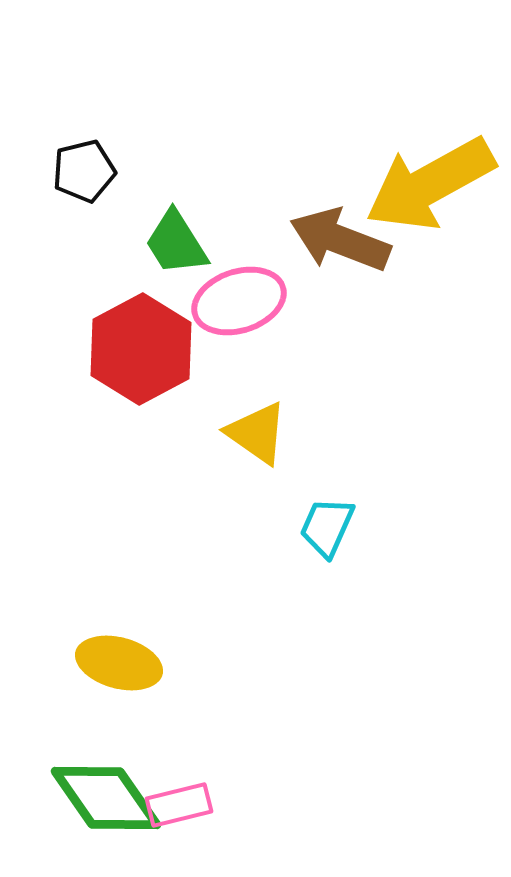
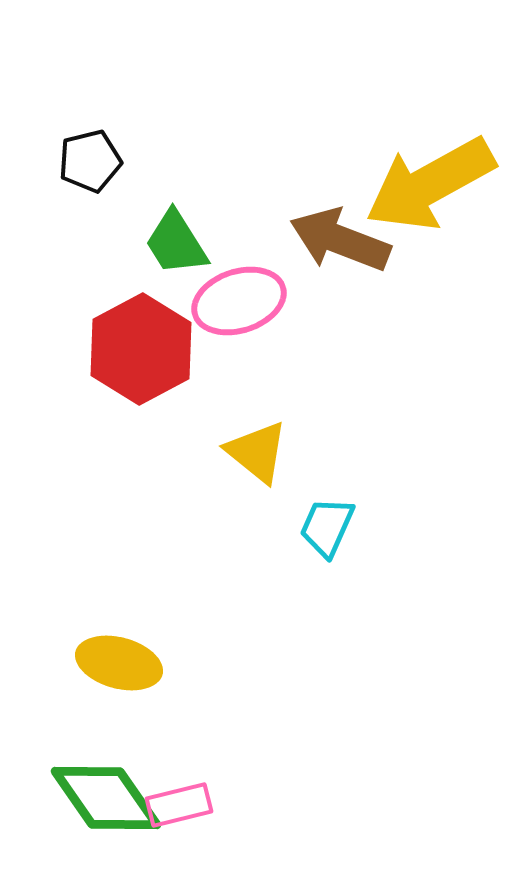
black pentagon: moved 6 px right, 10 px up
yellow triangle: moved 19 px down; rotated 4 degrees clockwise
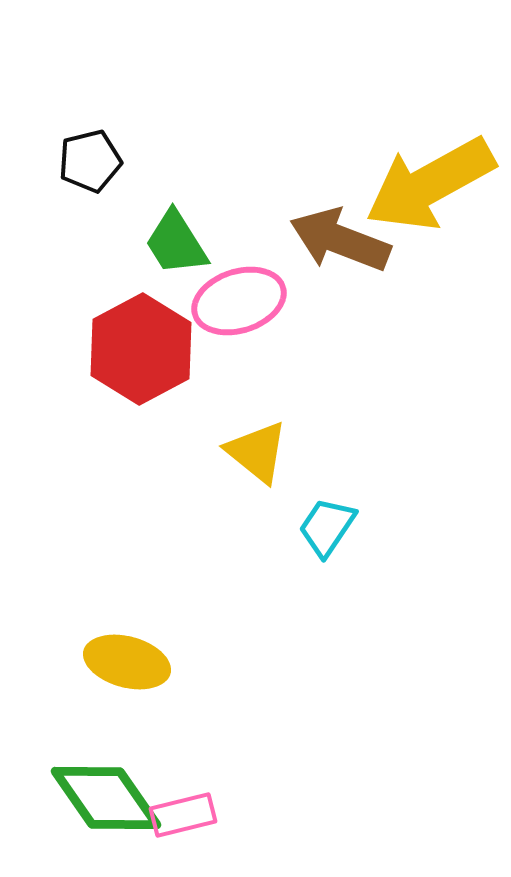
cyan trapezoid: rotated 10 degrees clockwise
yellow ellipse: moved 8 px right, 1 px up
pink rectangle: moved 4 px right, 10 px down
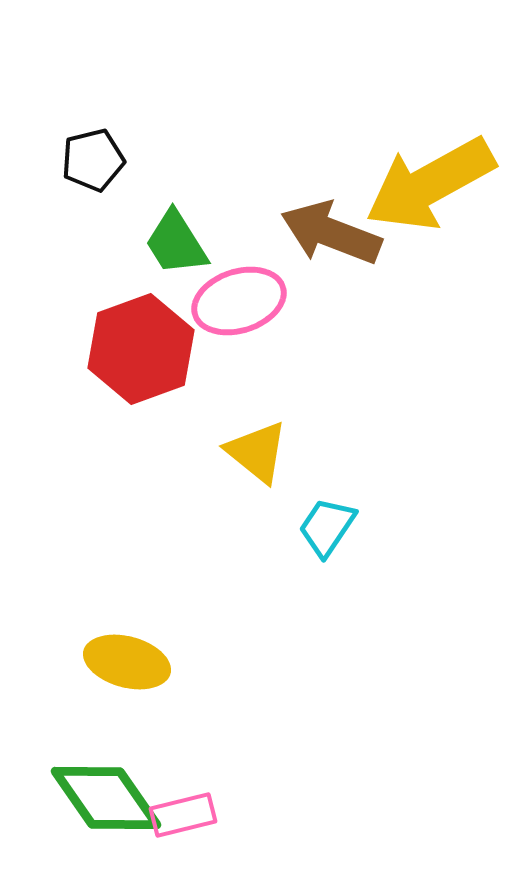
black pentagon: moved 3 px right, 1 px up
brown arrow: moved 9 px left, 7 px up
red hexagon: rotated 8 degrees clockwise
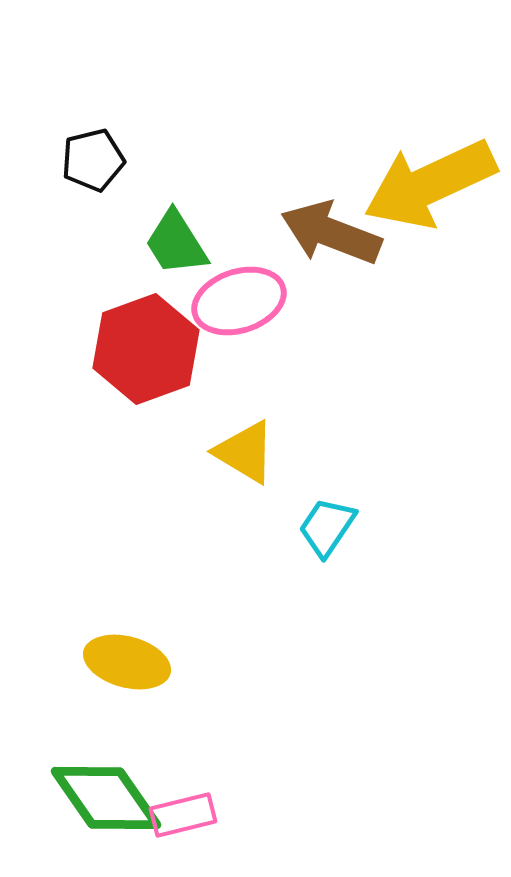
yellow arrow: rotated 4 degrees clockwise
red hexagon: moved 5 px right
yellow triangle: moved 12 px left; rotated 8 degrees counterclockwise
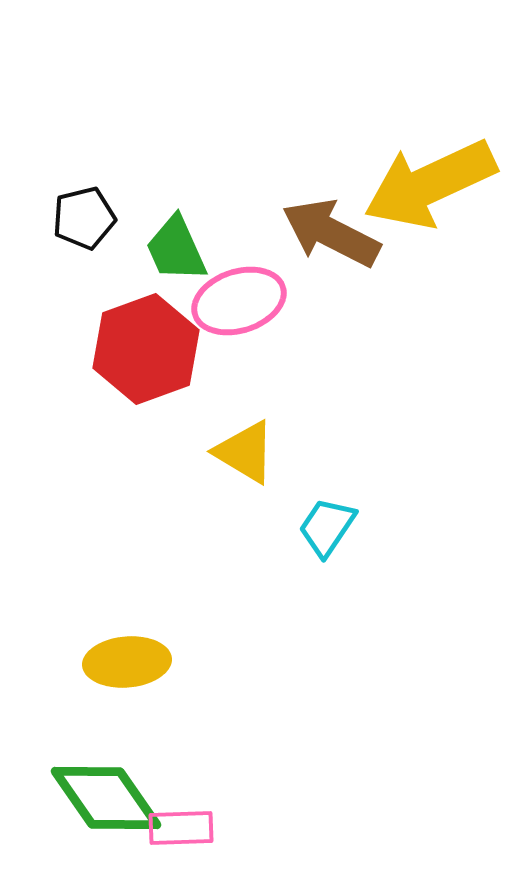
black pentagon: moved 9 px left, 58 px down
brown arrow: rotated 6 degrees clockwise
green trapezoid: moved 6 px down; rotated 8 degrees clockwise
yellow ellipse: rotated 20 degrees counterclockwise
pink rectangle: moved 2 px left, 13 px down; rotated 12 degrees clockwise
